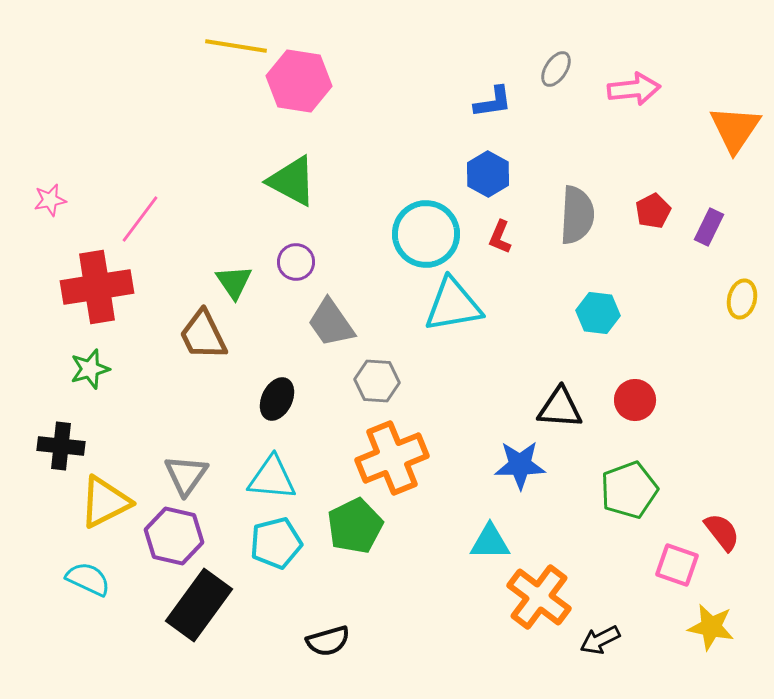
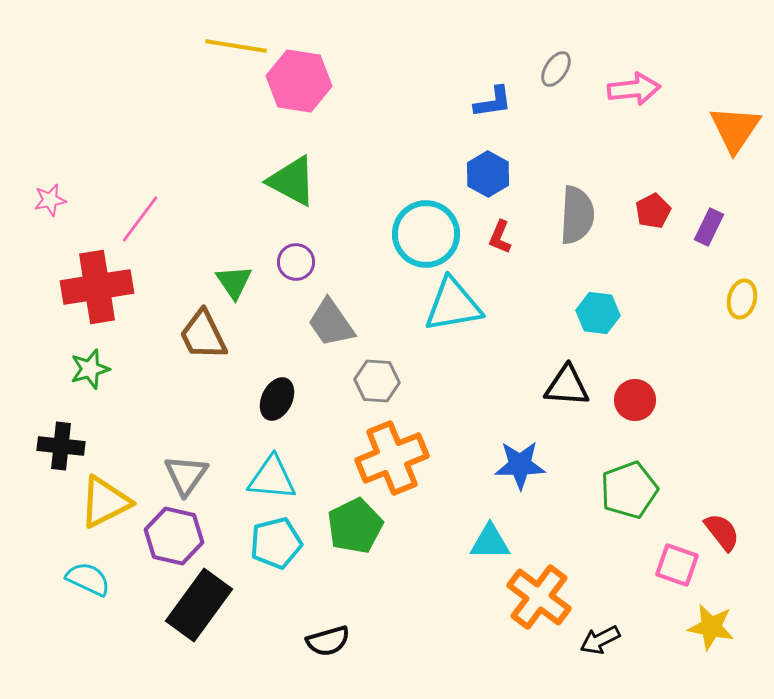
black triangle at (560, 408): moved 7 px right, 22 px up
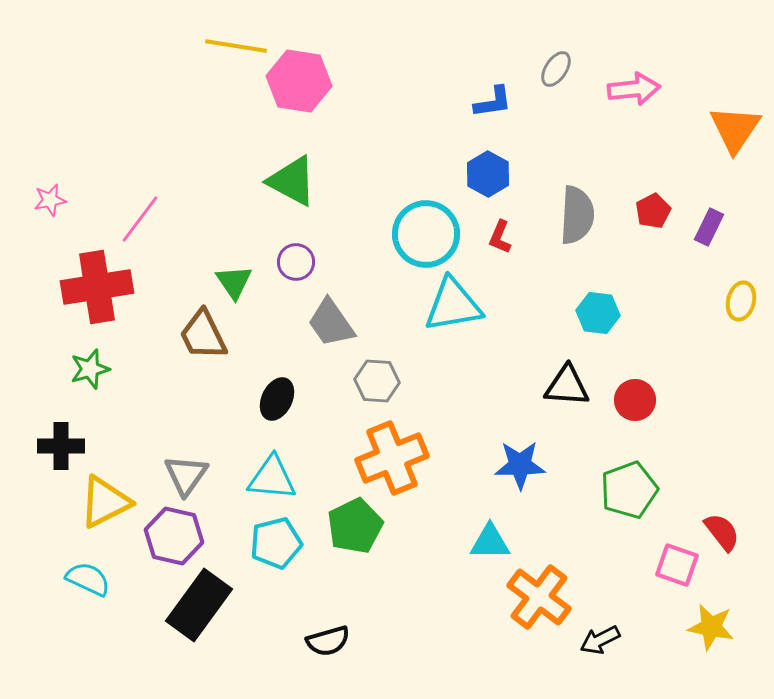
yellow ellipse at (742, 299): moved 1 px left, 2 px down
black cross at (61, 446): rotated 6 degrees counterclockwise
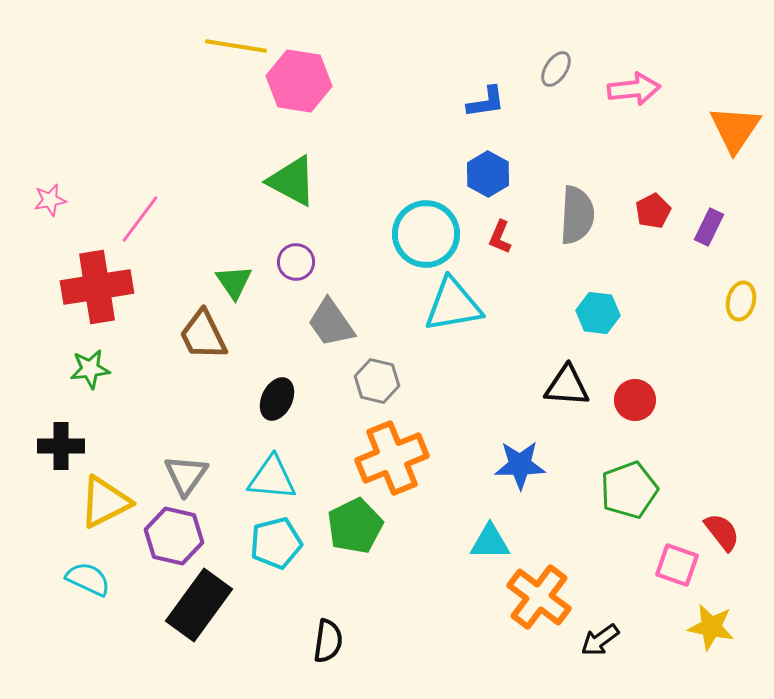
blue L-shape at (493, 102): moved 7 px left
green star at (90, 369): rotated 9 degrees clockwise
gray hexagon at (377, 381): rotated 9 degrees clockwise
black arrow at (600, 640): rotated 9 degrees counterclockwise
black semicircle at (328, 641): rotated 66 degrees counterclockwise
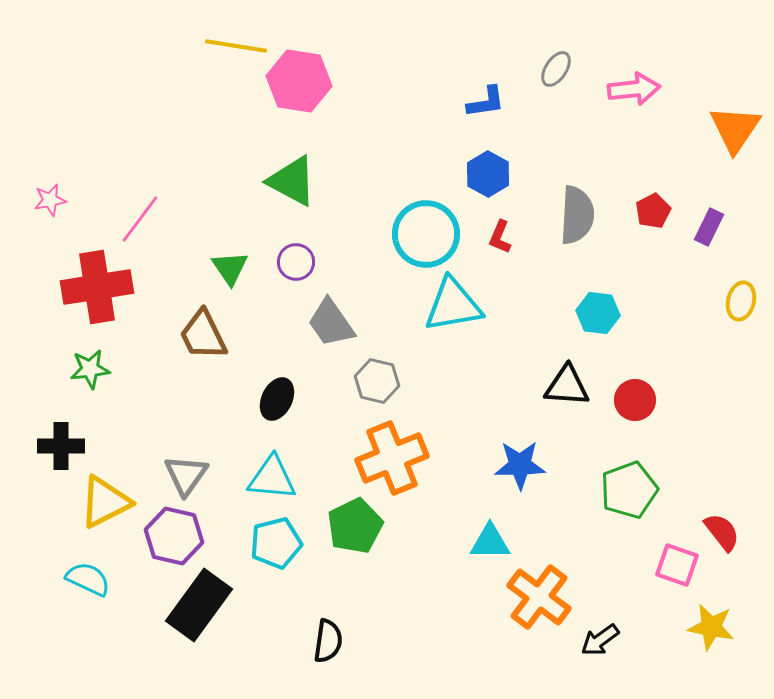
green triangle at (234, 282): moved 4 px left, 14 px up
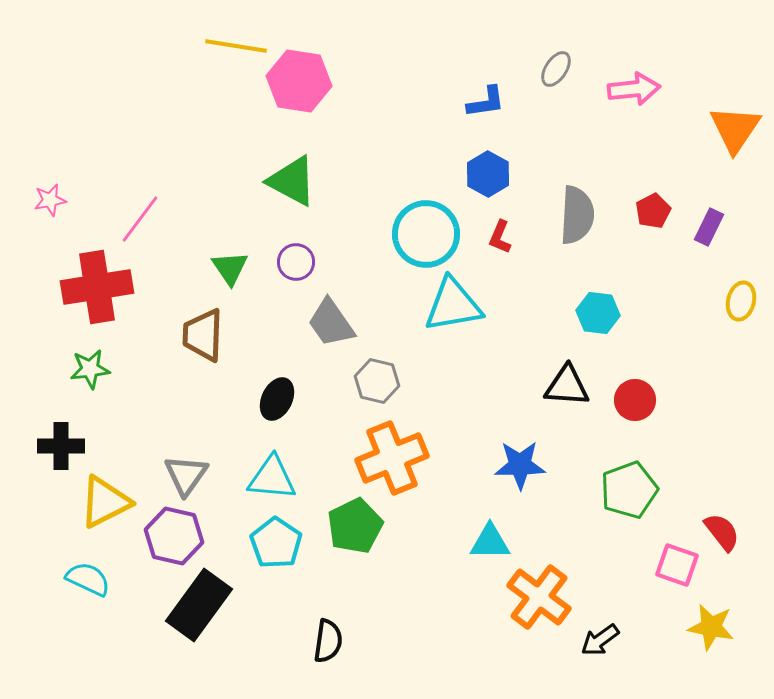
brown trapezoid at (203, 335): rotated 28 degrees clockwise
cyan pentagon at (276, 543): rotated 24 degrees counterclockwise
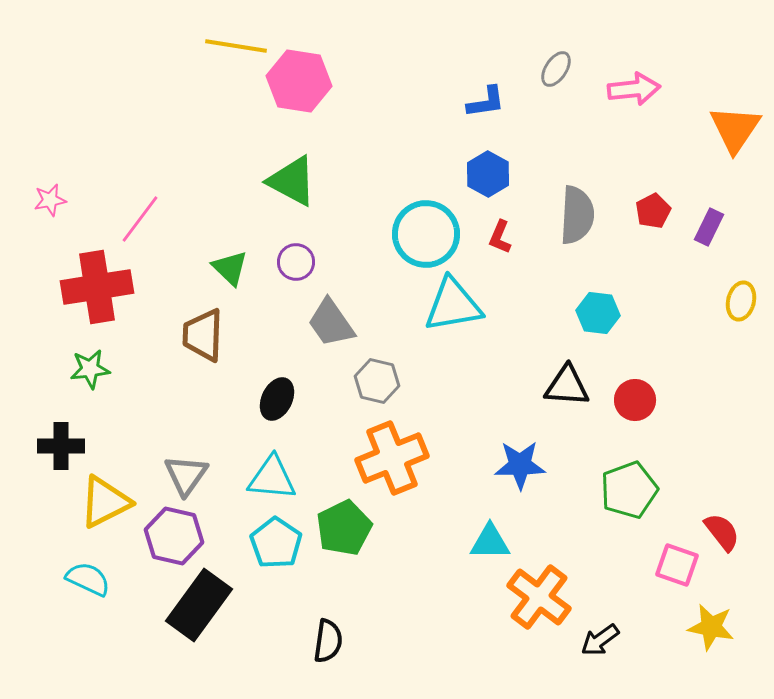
green triangle at (230, 268): rotated 12 degrees counterclockwise
green pentagon at (355, 526): moved 11 px left, 2 px down
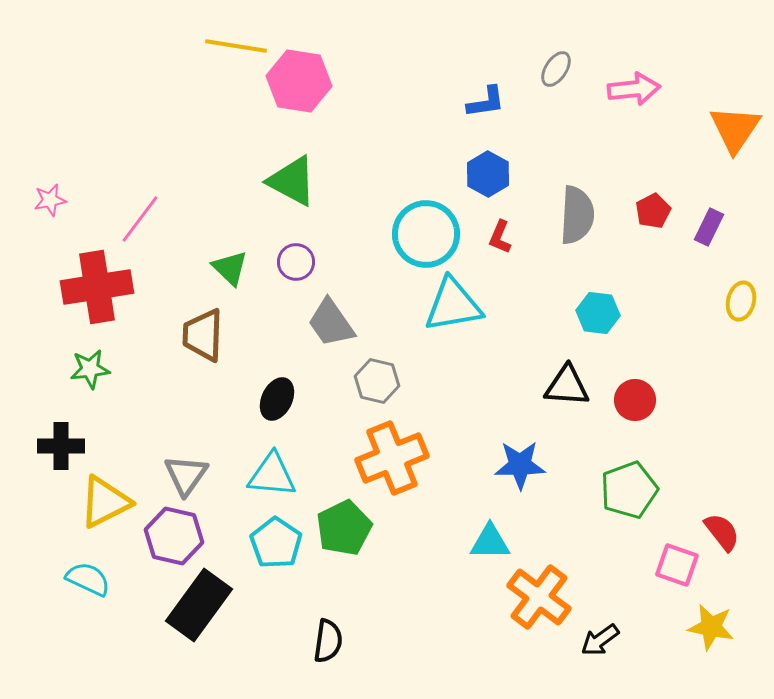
cyan triangle at (272, 478): moved 3 px up
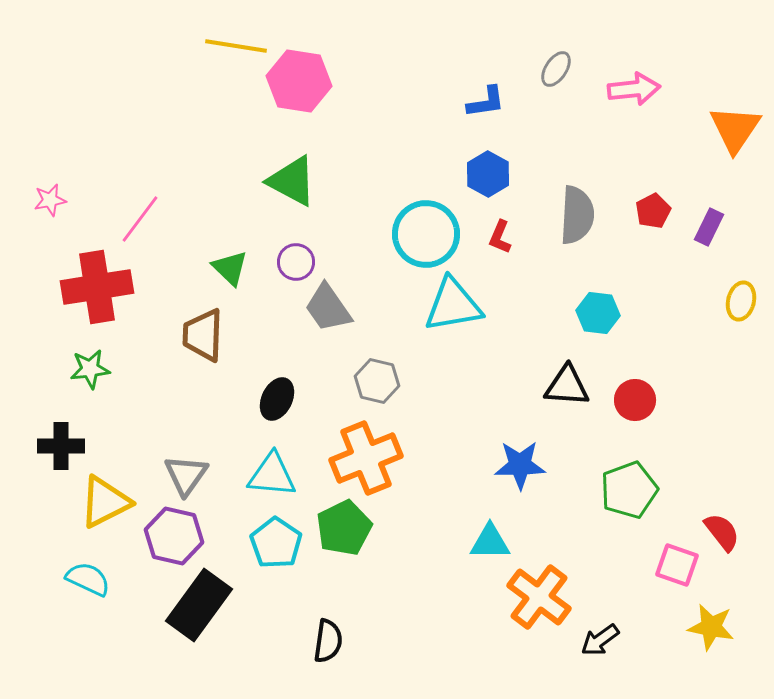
gray trapezoid at (331, 323): moved 3 px left, 15 px up
orange cross at (392, 458): moved 26 px left
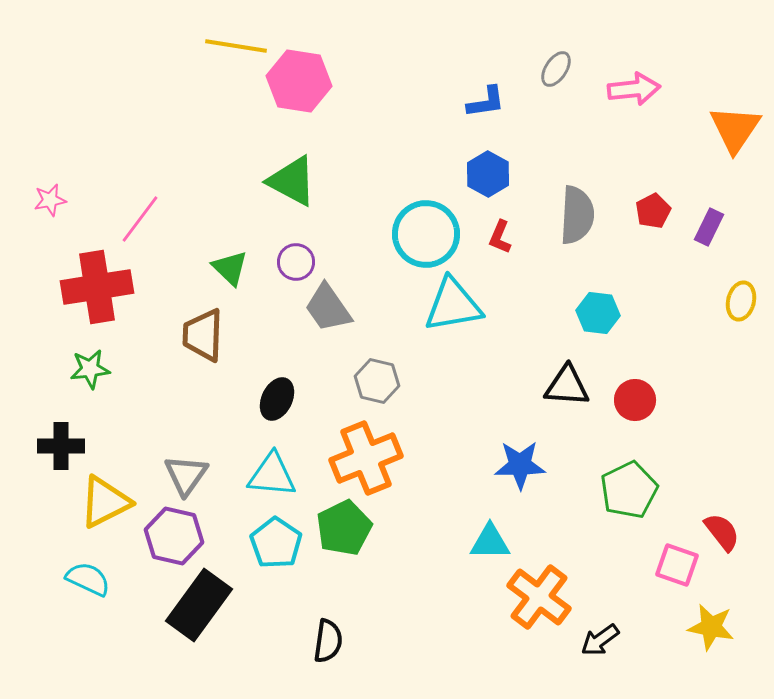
green pentagon at (629, 490): rotated 6 degrees counterclockwise
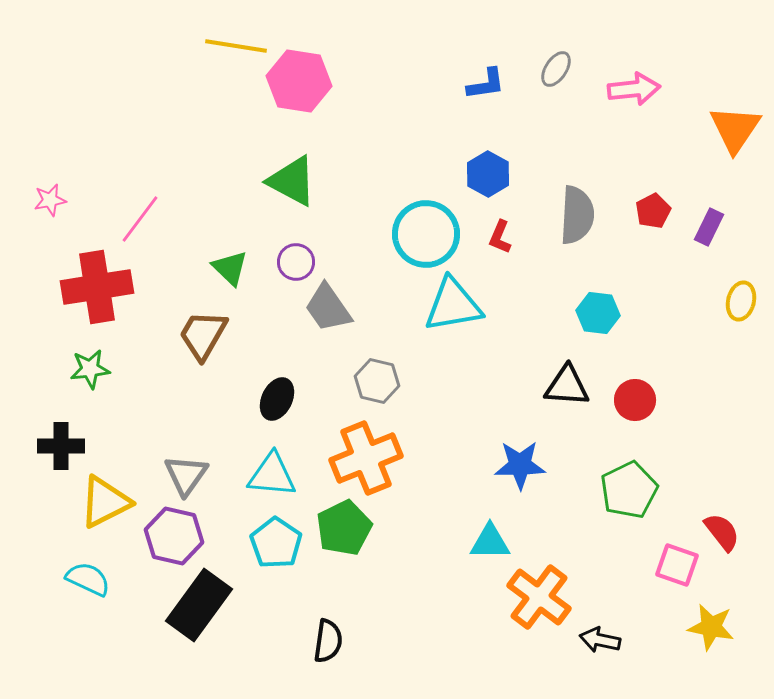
blue L-shape at (486, 102): moved 18 px up
brown trapezoid at (203, 335): rotated 28 degrees clockwise
black arrow at (600, 640): rotated 48 degrees clockwise
